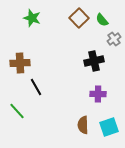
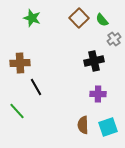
cyan square: moved 1 px left
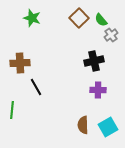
green semicircle: moved 1 px left
gray cross: moved 3 px left, 4 px up
purple cross: moved 4 px up
green line: moved 5 px left, 1 px up; rotated 48 degrees clockwise
cyan square: rotated 12 degrees counterclockwise
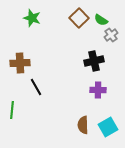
green semicircle: rotated 16 degrees counterclockwise
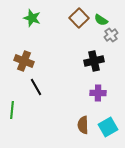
brown cross: moved 4 px right, 2 px up; rotated 24 degrees clockwise
purple cross: moved 3 px down
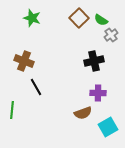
brown semicircle: moved 12 px up; rotated 108 degrees counterclockwise
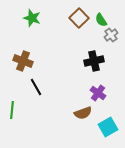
green semicircle: rotated 24 degrees clockwise
brown cross: moved 1 px left
purple cross: rotated 35 degrees clockwise
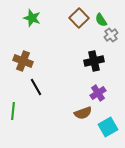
purple cross: rotated 21 degrees clockwise
green line: moved 1 px right, 1 px down
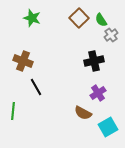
brown semicircle: rotated 48 degrees clockwise
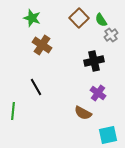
brown cross: moved 19 px right, 16 px up; rotated 12 degrees clockwise
purple cross: rotated 21 degrees counterclockwise
cyan square: moved 8 px down; rotated 18 degrees clockwise
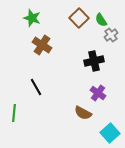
green line: moved 1 px right, 2 px down
cyan square: moved 2 px right, 2 px up; rotated 30 degrees counterclockwise
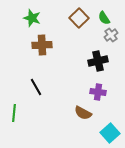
green semicircle: moved 3 px right, 2 px up
brown cross: rotated 36 degrees counterclockwise
black cross: moved 4 px right
purple cross: moved 1 px up; rotated 28 degrees counterclockwise
